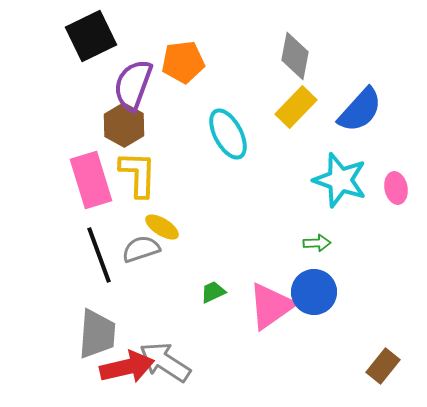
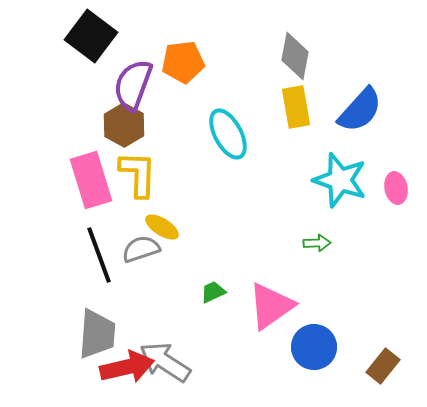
black square: rotated 27 degrees counterclockwise
yellow rectangle: rotated 54 degrees counterclockwise
blue circle: moved 55 px down
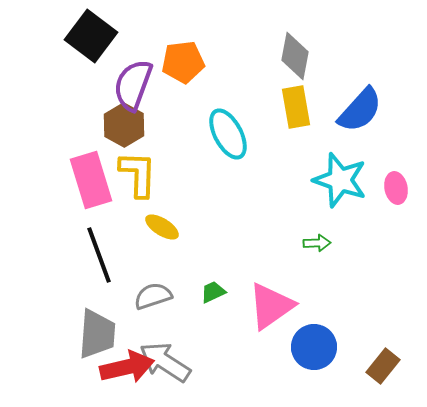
gray semicircle: moved 12 px right, 47 px down
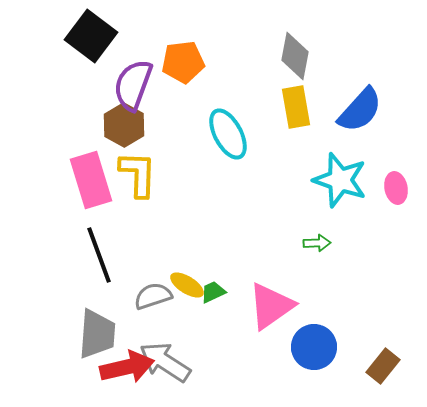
yellow ellipse: moved 25 px right, 58 px down
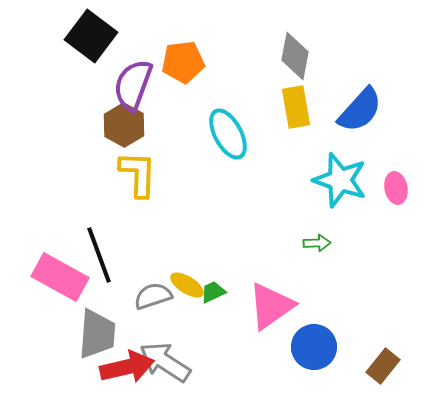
pink rectangle: moved 31 px left, 97 px down; rotated 44 degrees counterclockwise
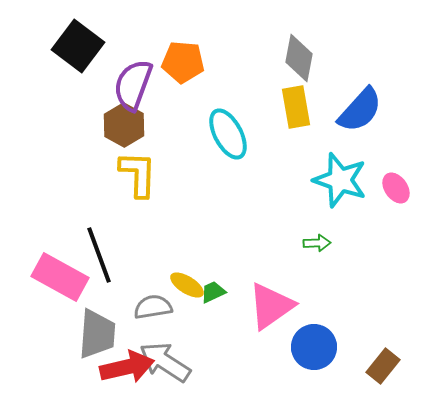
black square: moved 13 px left, 10 px down
gray diamond: moved 4 px right, 2 px down
orange pentagon: rotated 12 degrees clockwise
pink ellipse: rotated 24 degrees counterclockwise
gray semicircle: moved 11 px down; rotated 9 degrees clockwise
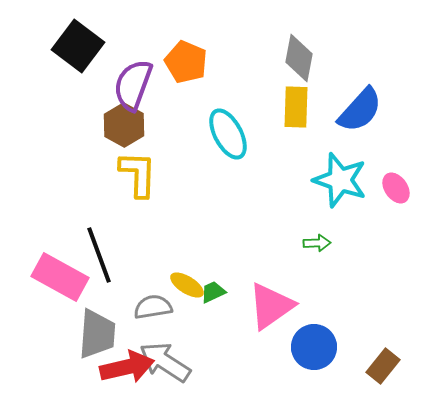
orange pentagon: moved 3 px right; rotated 18 degrees clockwise
yellow rectangle: rotated 12 degrees clockwise
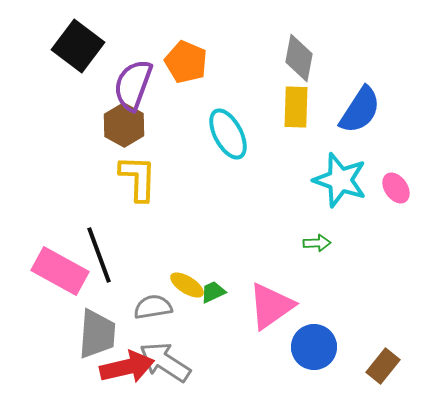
blue semicircle: rotated 9 degrees counterclockwise
yellow L-shape: moved 4 px down
pink rectangle: moved 6 px up
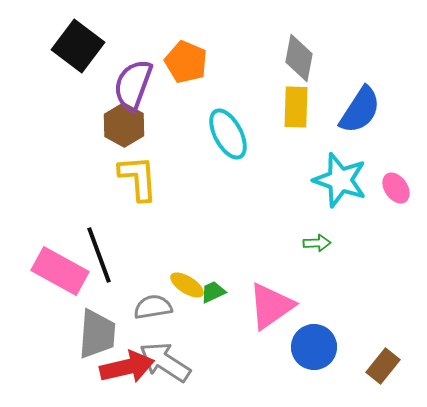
yellow L-shape: rotated 6 degrees counterclockwise
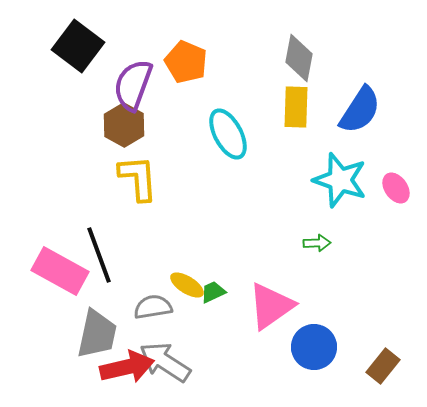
gray trapezoid: rotated 8 degrees clockwise
